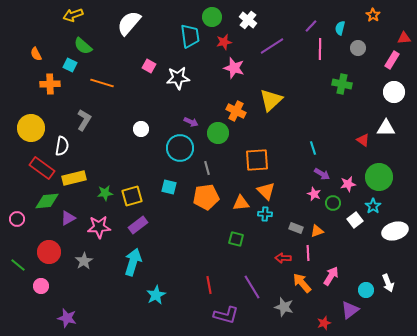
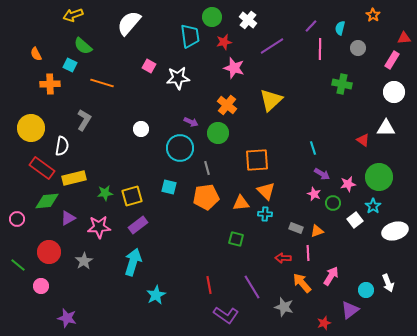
orange cross at (236, 111): moved 9 px left, 6 px up; rotated 12 degrees clockwise
purple L-shape at (226, 315): rotated 20 degrees clockwise
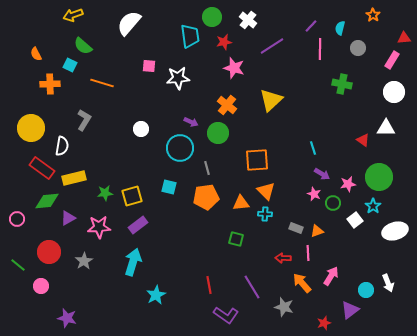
pink square at (149, 66): rotated 24 degrees counterclockwise
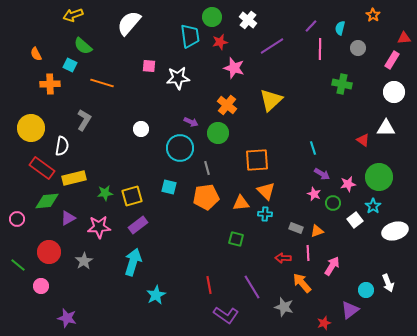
red star at (224, 42): moved 4 px left
pink arrow at (331, 276): moved 1 px right, 10 px up
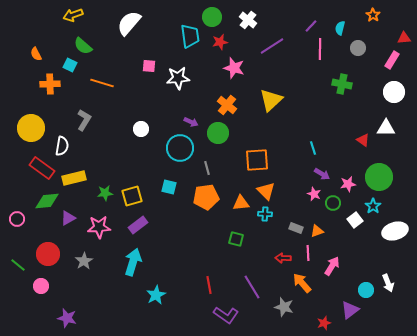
red circle at (49, 252): moved 1 px left, 2 px down
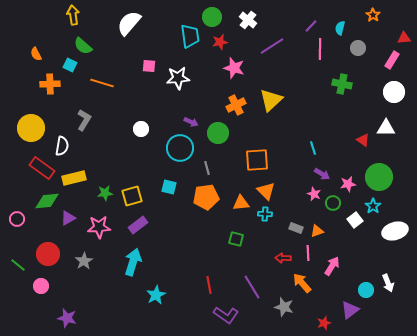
yellow arrow at (73, 15): rotated 102 degrees clockwise
orange cross at (227, 105): moved 9 px right; rotated 24 degrees clockwise
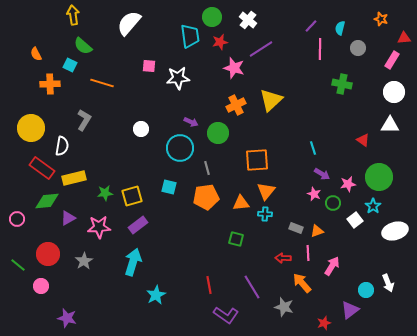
orange star at (373, 15): moved 8 px right, 4 px down; rotated 16 degrees counterclockwise
purple line at (272, 46): moved 11 px left, 3 px down
white triangle at (386, 128): moved 4 px right, 3 px up
orange triangle at (266, 191): rotated 24 degrees clockwise
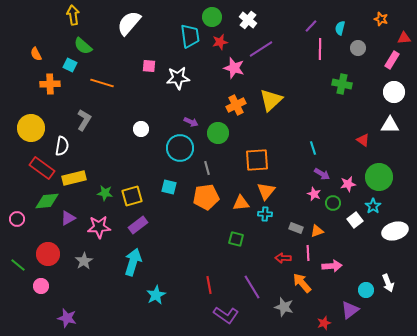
green star at (105, 193): rotated 14 degrees clockwise
pink arrow at (332, 266): rotated 54 degrees clockwise
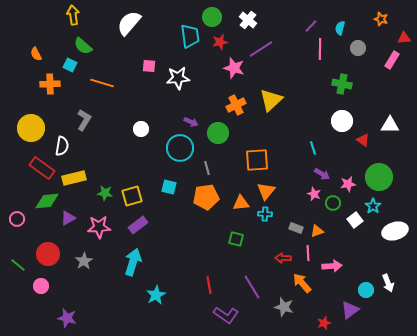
white circle at (394, 92): moved 52 px left, 29 px down
